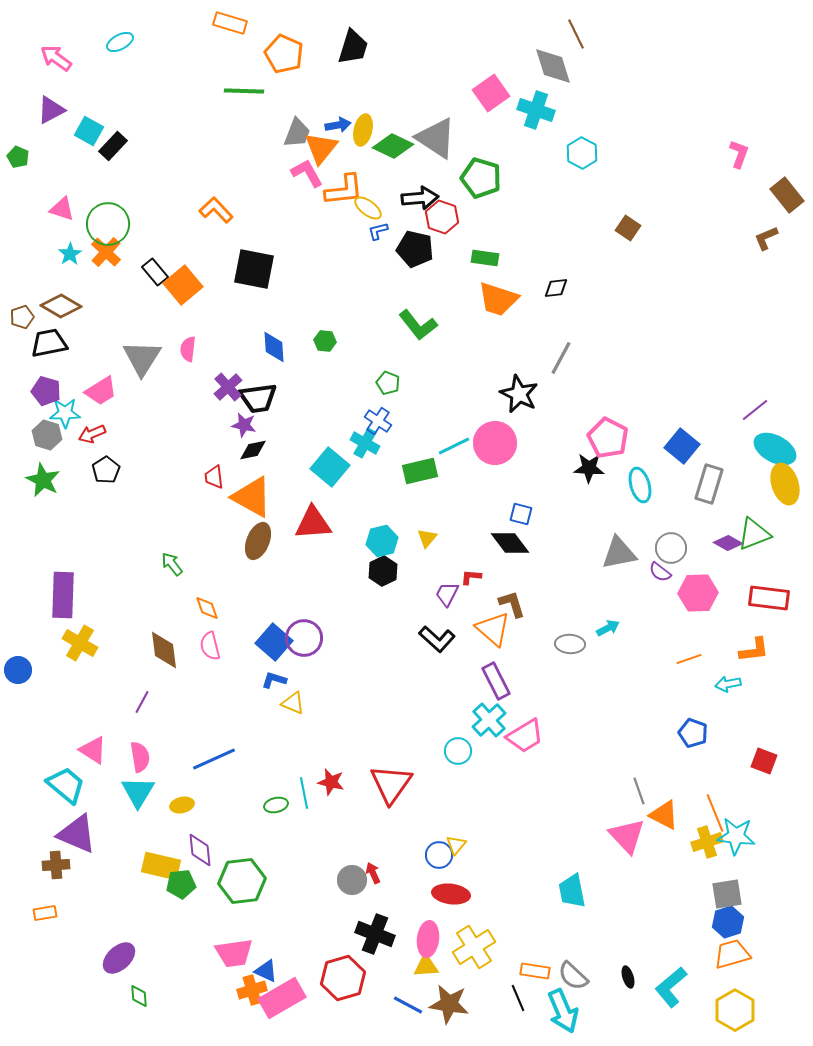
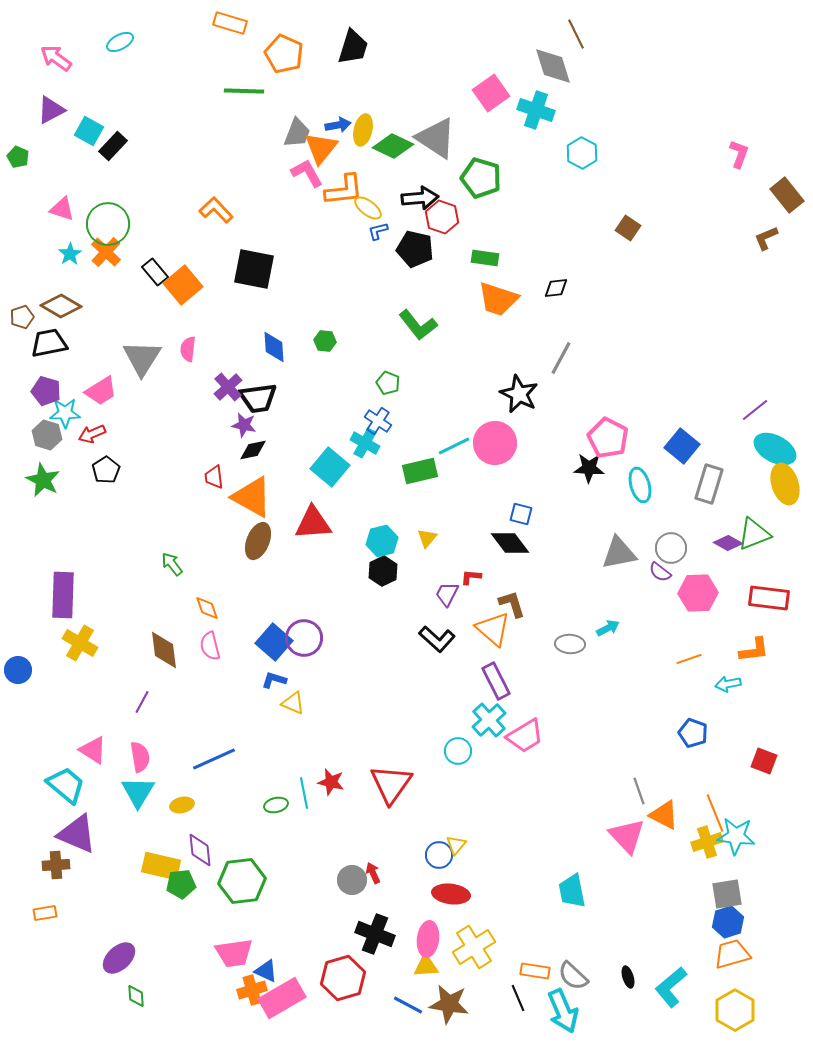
green diamond at (139, 996): moved 3 px left
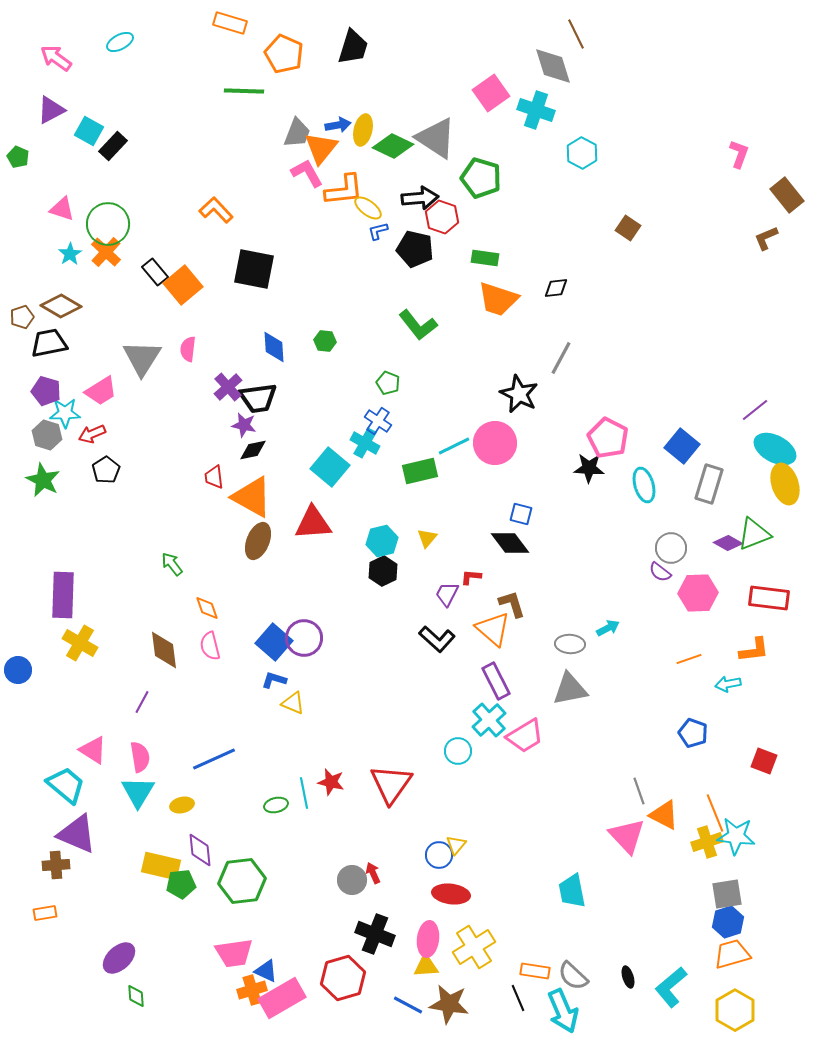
cyan ellipse at (640, 485): moved 4 px right
gray triangle at (619, 553): moved 49 px left, 136 px down
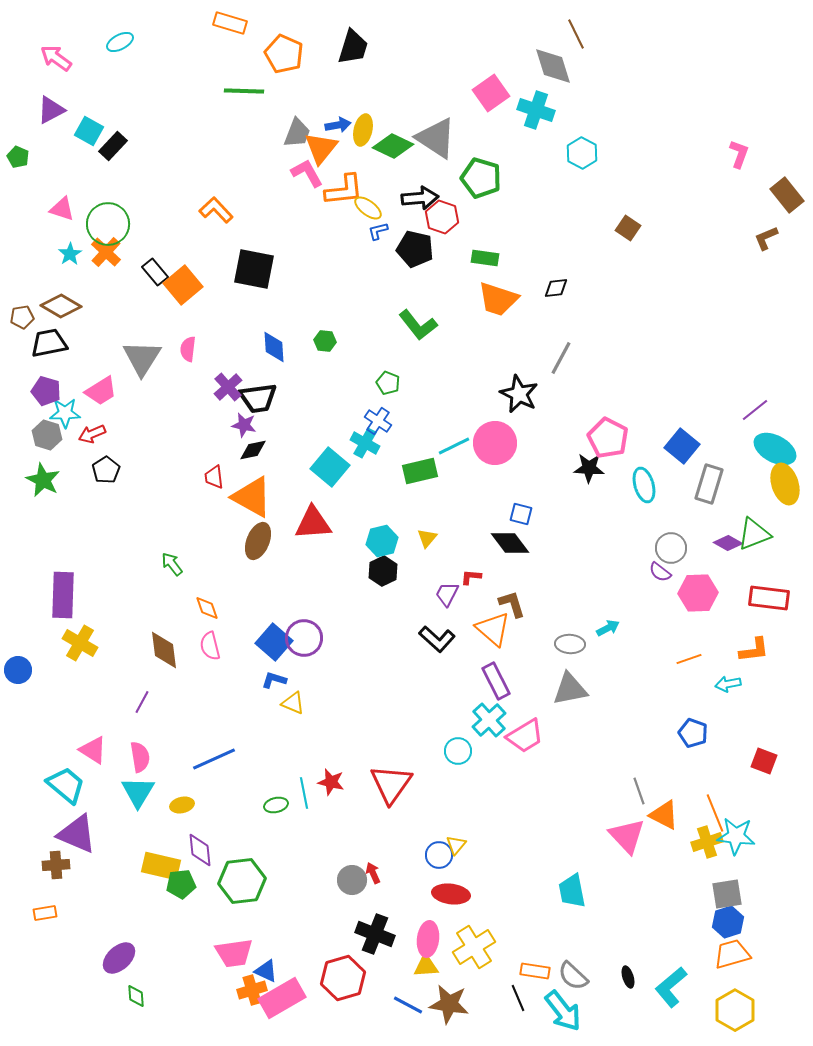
brown pentagon at (22, 317): rotated 10 degrees clockwise
cyan arrow at (563, 1011): rotated 15 degrees counterclockwise
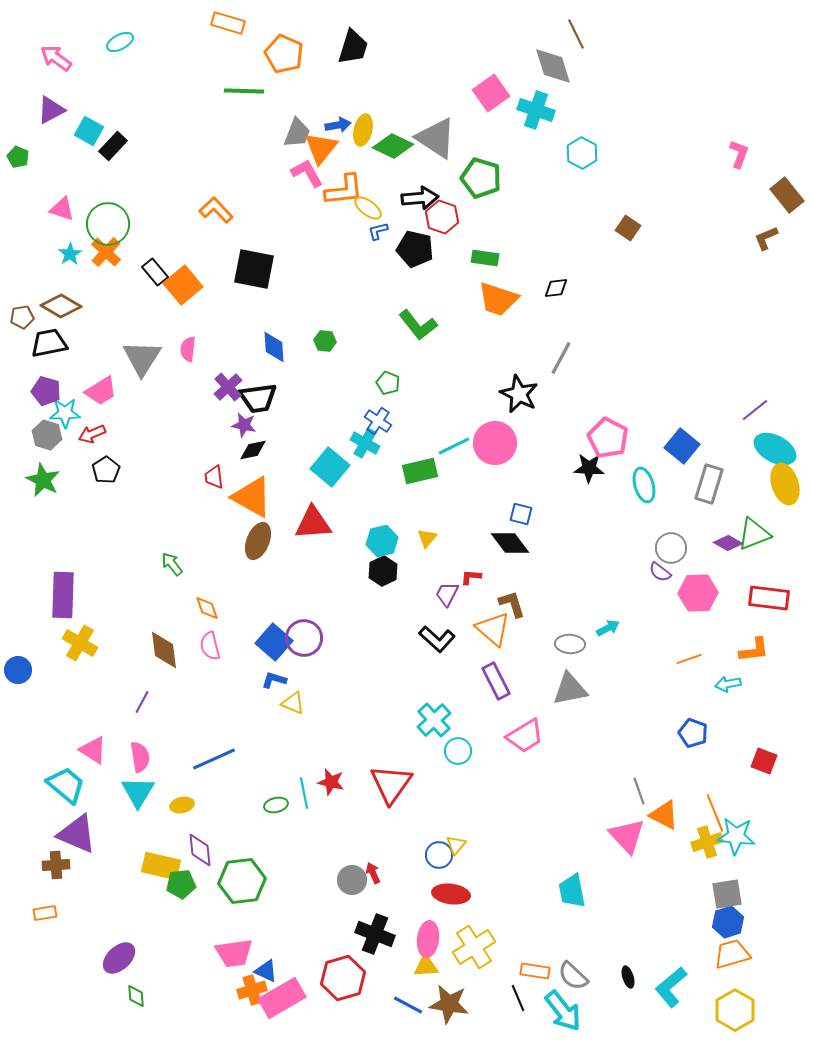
orange rectangle at (230, 23): moved 2 px left
cyan cross at (489, 720): moved 55 px left
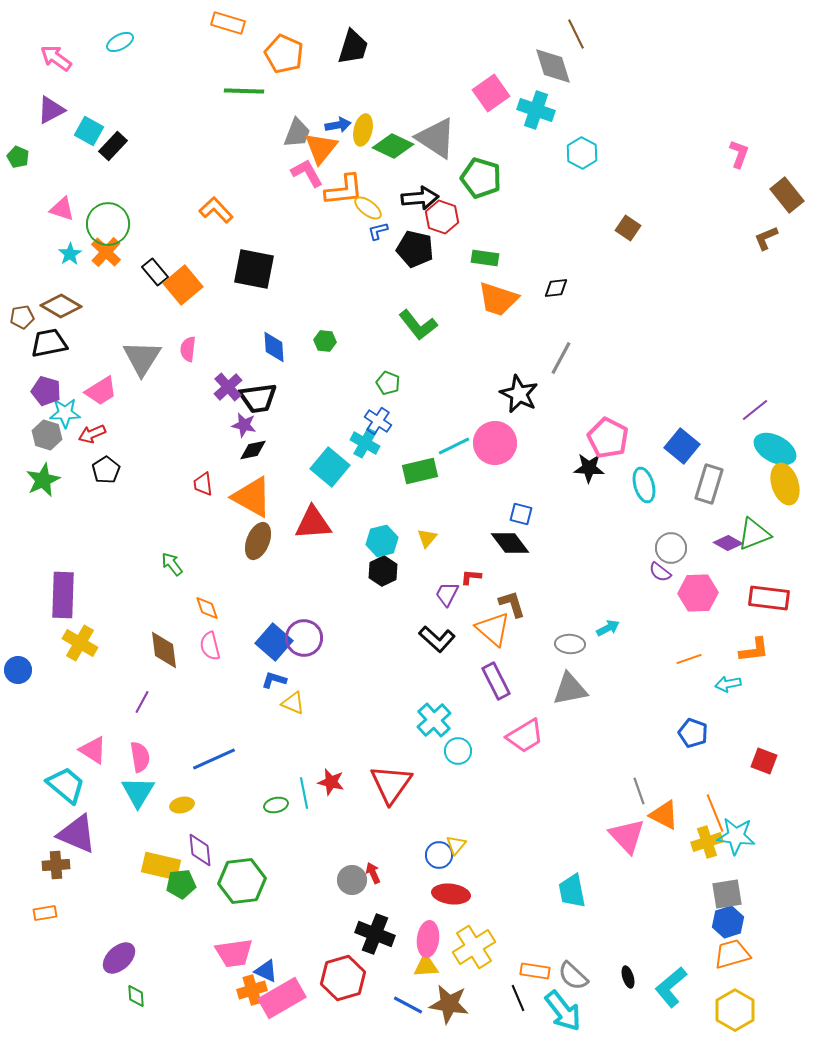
red trapezoid at (214, 477): moved 11 px left, 7 px down
green star at (43, 480): rotated 20 degrees clockwise
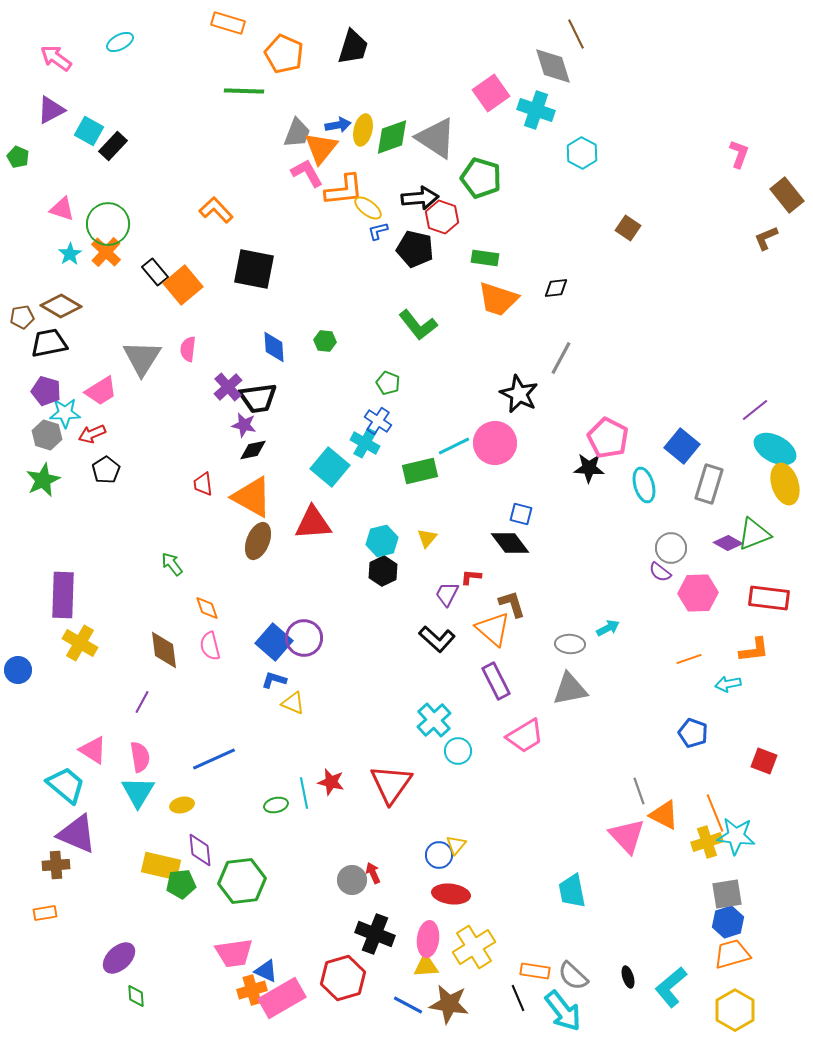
green diamond at (393, 146): moved 1 px left, 9 px up; rotated 45 degrees counterclockwise
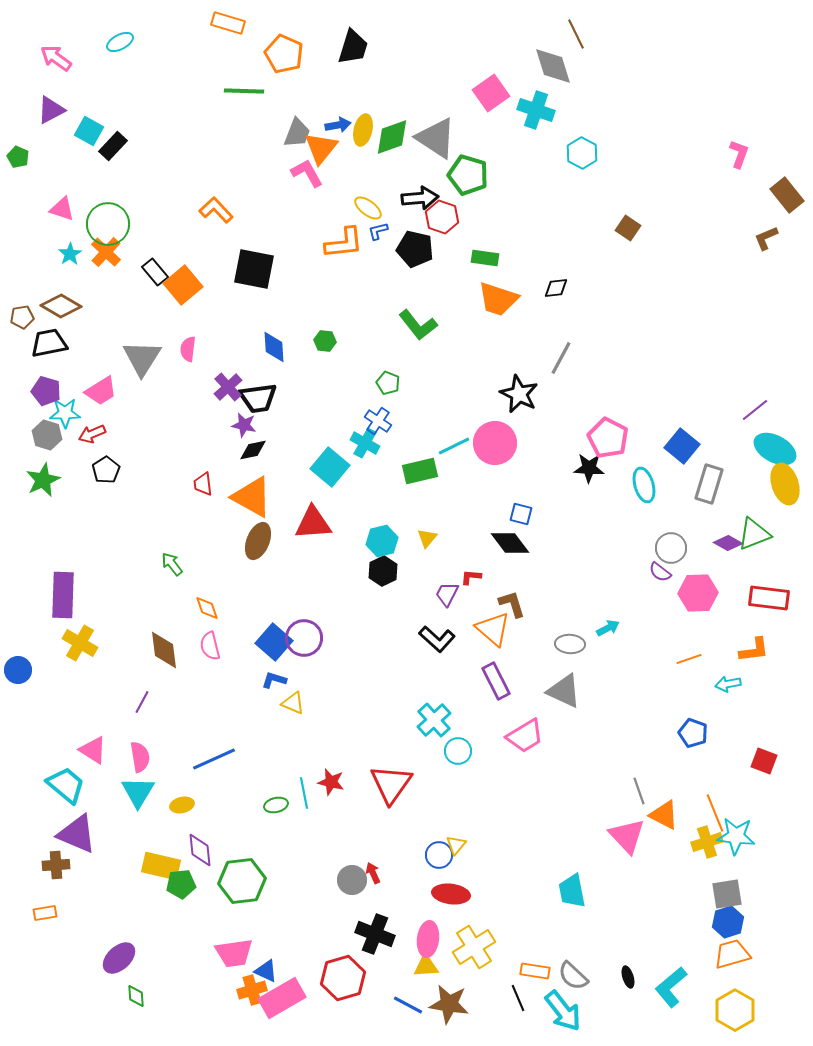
green pentagon at (481, 178): moved 13 px left, 3 px up
orange L-shape at (344, 190): moved 53 px down
gray triangle at (570, 689): moved 6 px left, 2 px down; rotated 36 degrees clockwise
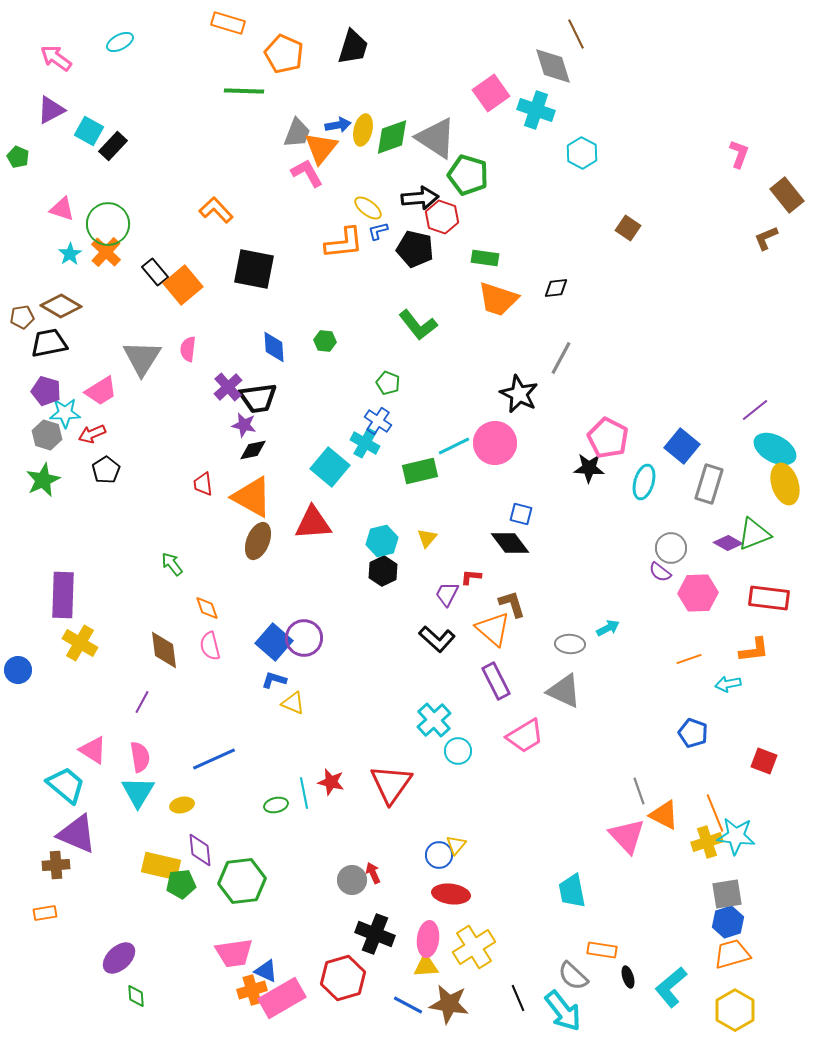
cyan ellipse at (644, 485): moved 3 px up; rotated 32 degrees clockwise
orange rectangle at (535, 971): moved 67 px right, 21 px up
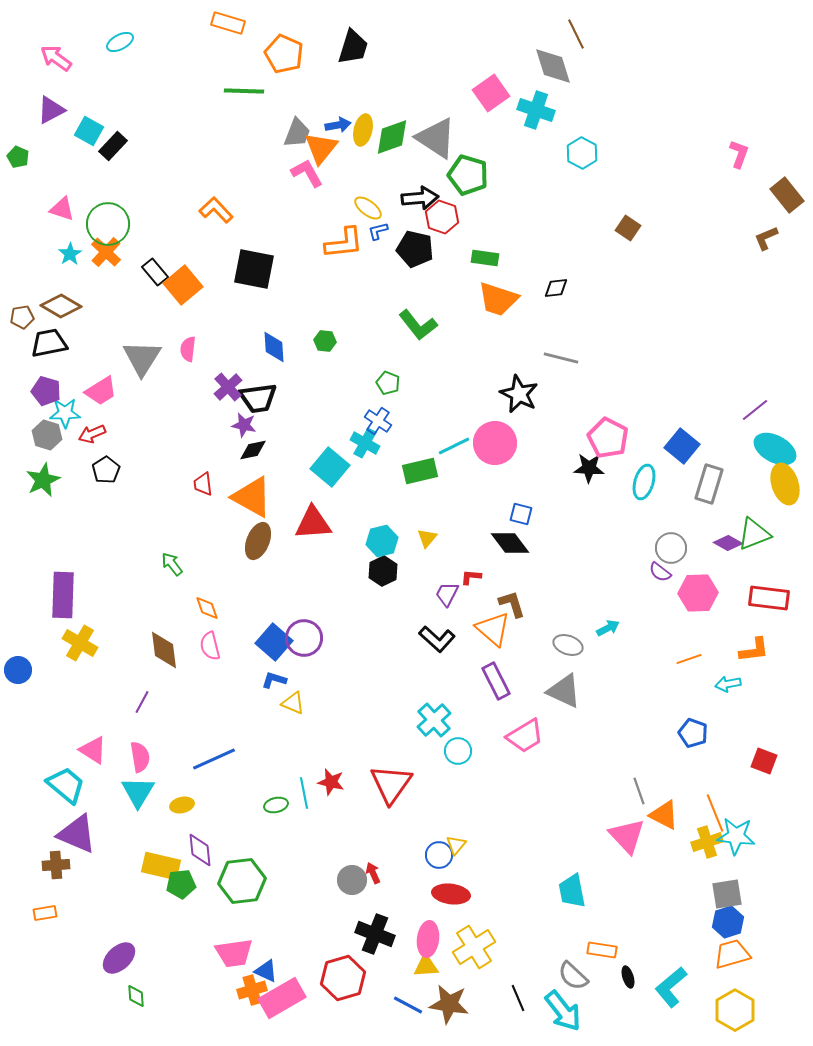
gray line at (561, 358): rotated 76 degrees clockwise
gray ellipse at (570, 644): moved 2 px left, 1 px down; rotated 16 degrees clockwise
